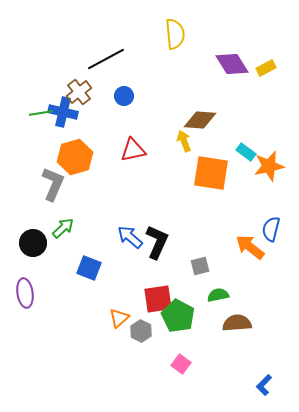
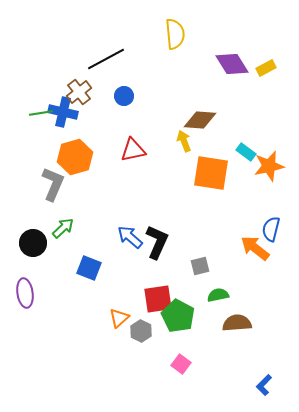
orange arrow: moved 5 px right, 1 px down
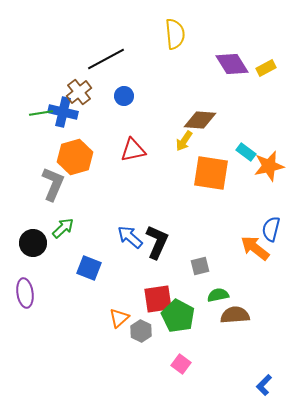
yellow arrow: rotated 125 degrees counterclockwise
brown semicircle: moved 2 px left, 8 px up
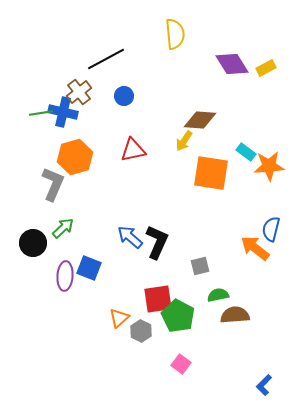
orange star: rotated 8 degrees clockwise
purple ellipse: moved 40 px right, 17 px up; rotated 12 degrees clockwise
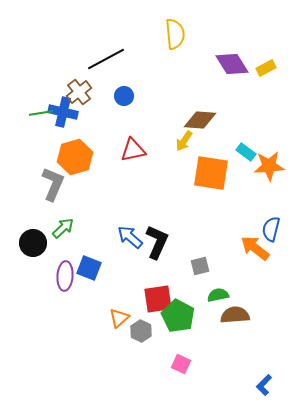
pink square: rotated 12 degrees counterclockwise
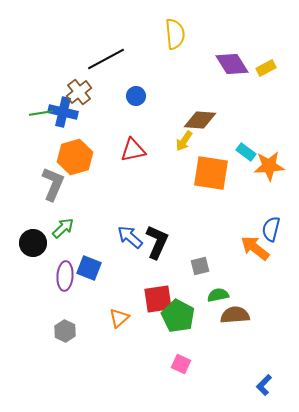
blue circle: moved 12 px right
gray hexagon: moved 76 px left
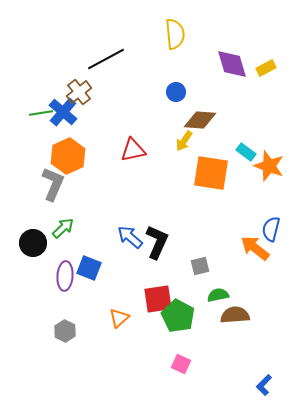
purple diamond: rotated 16 degrees clockwise
blue circle: moved 40 px right, 4 px up
blue cross: rotated 28 degrees clockwise
orange hexagon: moved 7 px left, 1 px up; rotated 8 degrees counterclockwise
orange star: rotated 24 degrees clockwise
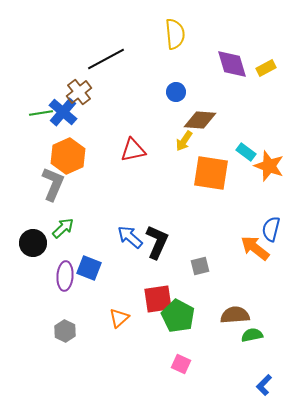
green semicircle: moved 34 px right, 40 px down
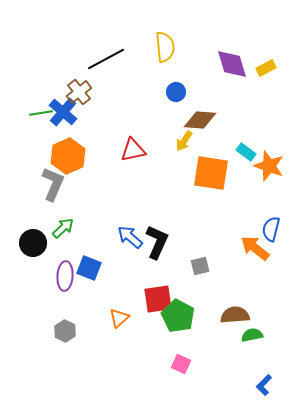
yellow semicircle: moved 10 px left, 13 px down
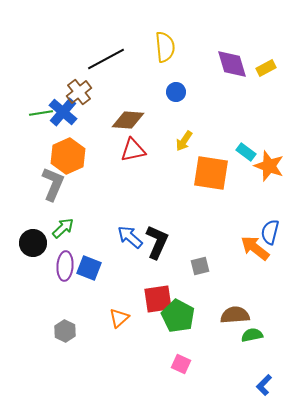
brown diamond: moved 72 px left
blue semicircle: moved 1 px left, 3 px down
purple ellipse: moved 10 px up
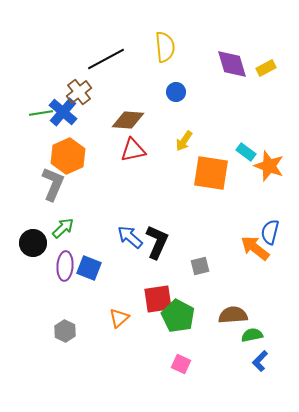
brown semicircle: moved 2 px left
blue L-shape: moved 4 px left, 24 px up
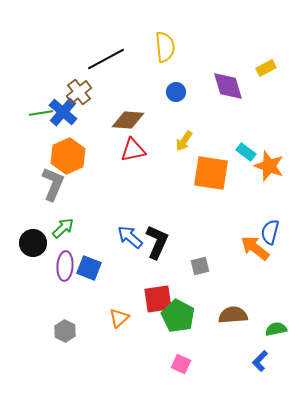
purple diamond: moved 4 px left, 22 px down
green semicircle: moved 24 px right, 6 px up
